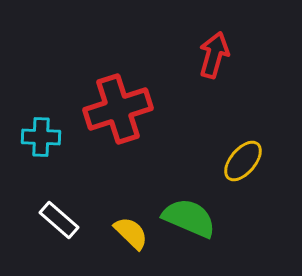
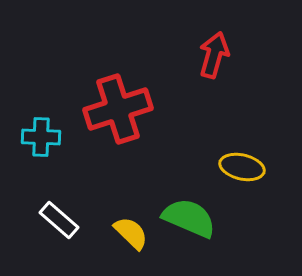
yellow ellipse: moved 1 px left, 6 px down; rotated 63 degrees clockwise
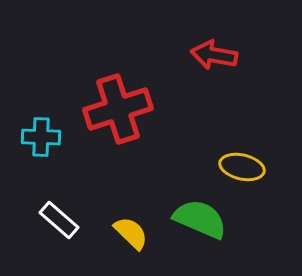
red arrow: rotated 96 degrees counterclockwise
green semicircle: moved 11 px right, 1 px down
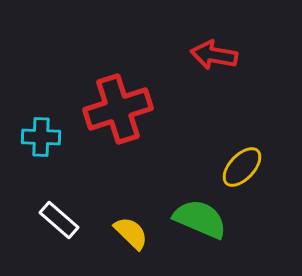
yellow ellipse: rotated 60 degrees counterclockwise
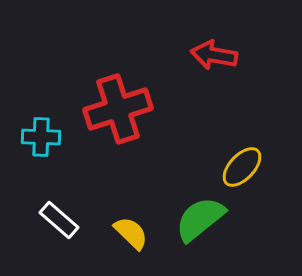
green semicircle: rotated 62 degrees counterclockwise
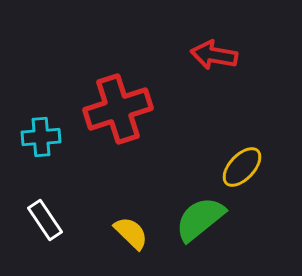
cyan cross: rotated 6 degrees counterclockwise
white rectangle: moved 14 px left; rotated 15 degrees clockwise
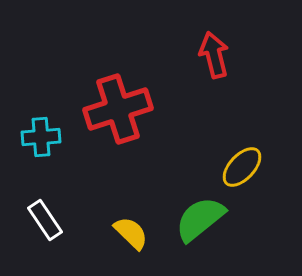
red arrow: rotated 66 degrees clockwise
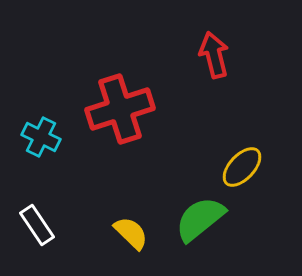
red cross: moved 2 px right
cyan cross: rotated 30 degrees clockwise
white rectangle: moved 8 px left, 5 px down
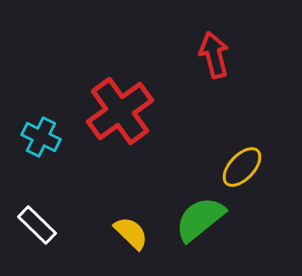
red cross: moved 2 px down; rotated 18 degrees counterclockwise
white rectangle: rotated 12 degrees counterclockwise
